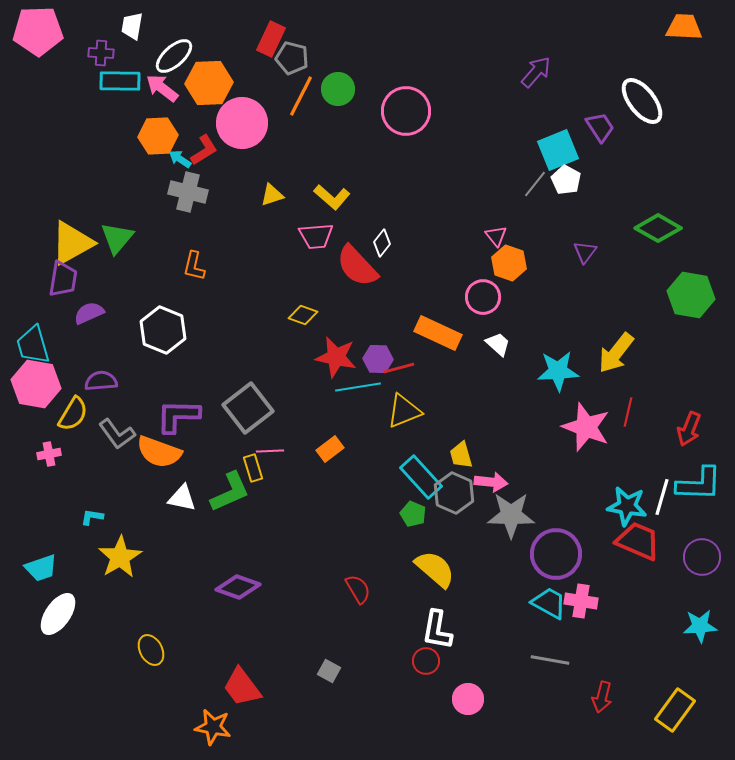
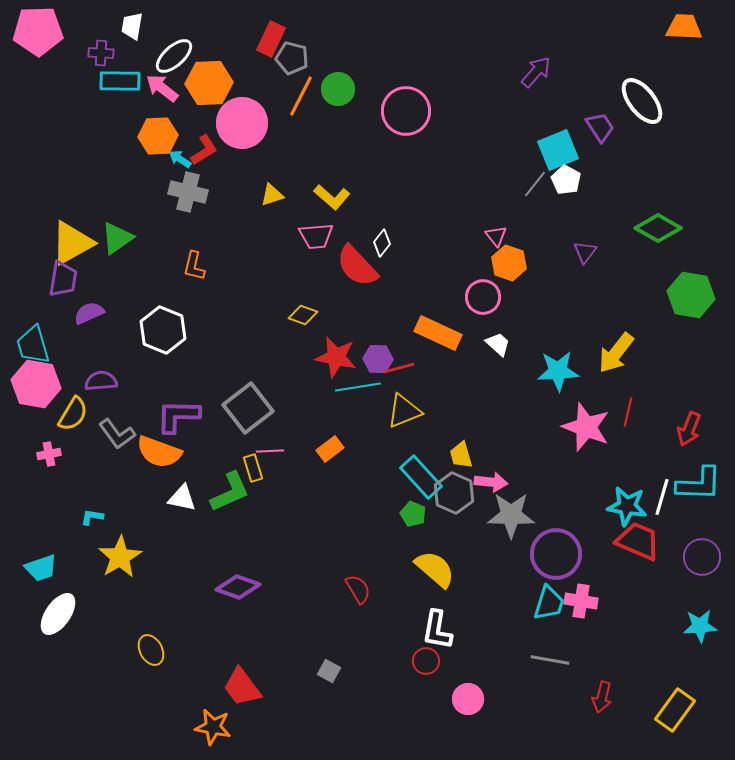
green triangle at (117, 238): rotated 15 degrees clockwise
cyan trapezoid at (549, 603): rotated 78 degrees clockwise
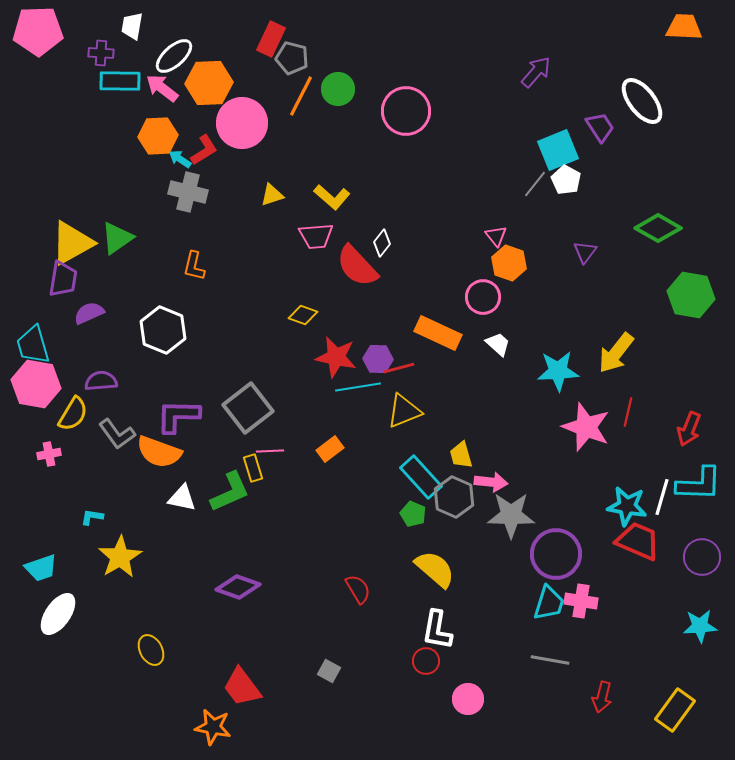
gray hexagon at (454, 493): moved 4 px down
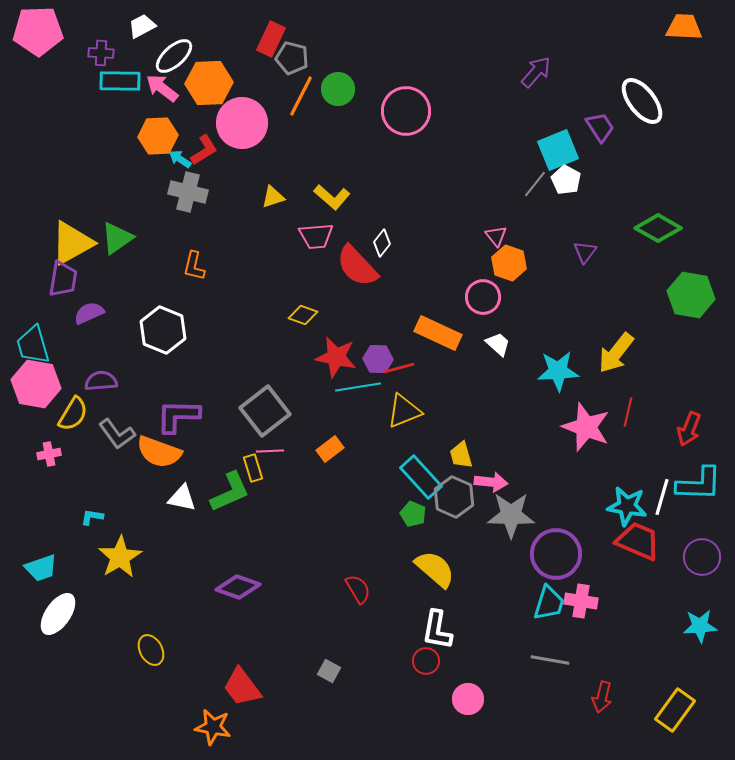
white trapezoid at (132, 26): moved 10 px right; rotated 52 degrees clockwise
yellow triangle at (272, 195): moved 1 px right, 2 px down
gray square at (248, 408): moved 17 px right, 3 px down
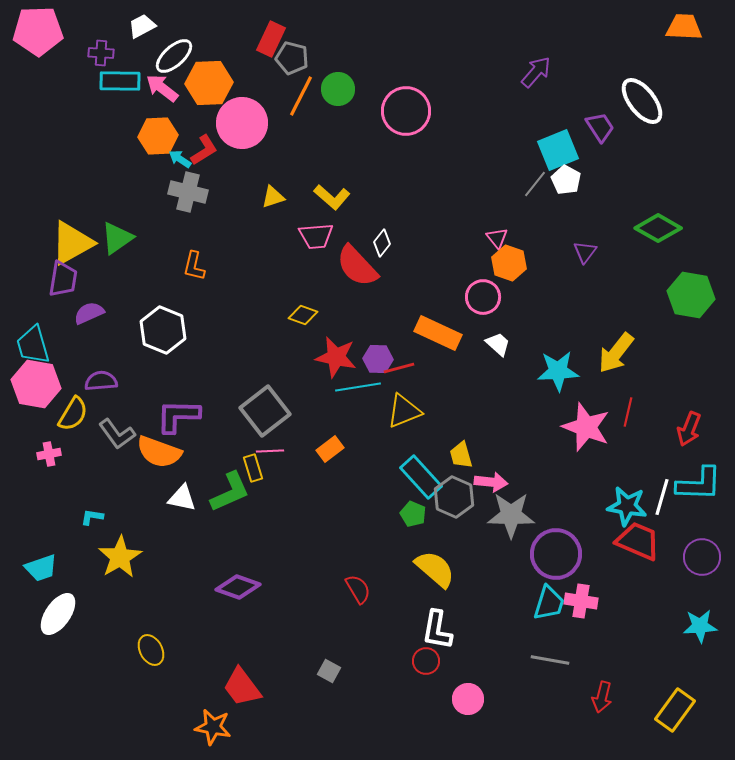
pink triangle at (496, 236): moved 1 px right, 2 px down
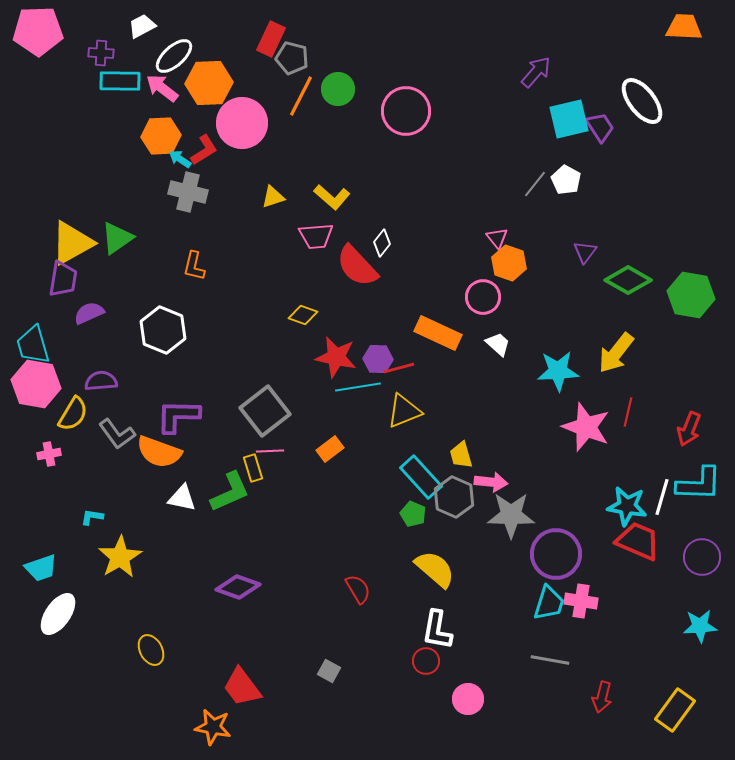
orange hexagon at (158, 136): moved 3 px right
cyan square at (558, 150): moved 11 px right, 31 px up; rotated 9 degrees clockwise
green diamond at (658, 228): moved 30 px left, 52 px down
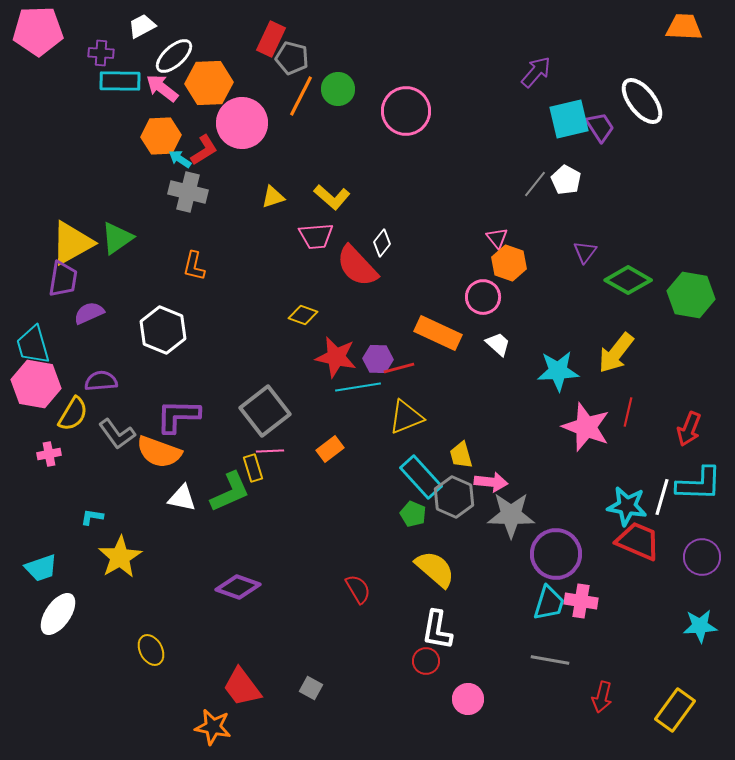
yellow triangle at (404, 411): moved 2 px right, 6 px down
gray square at (329, 671): moved 18 px left, 17 px down
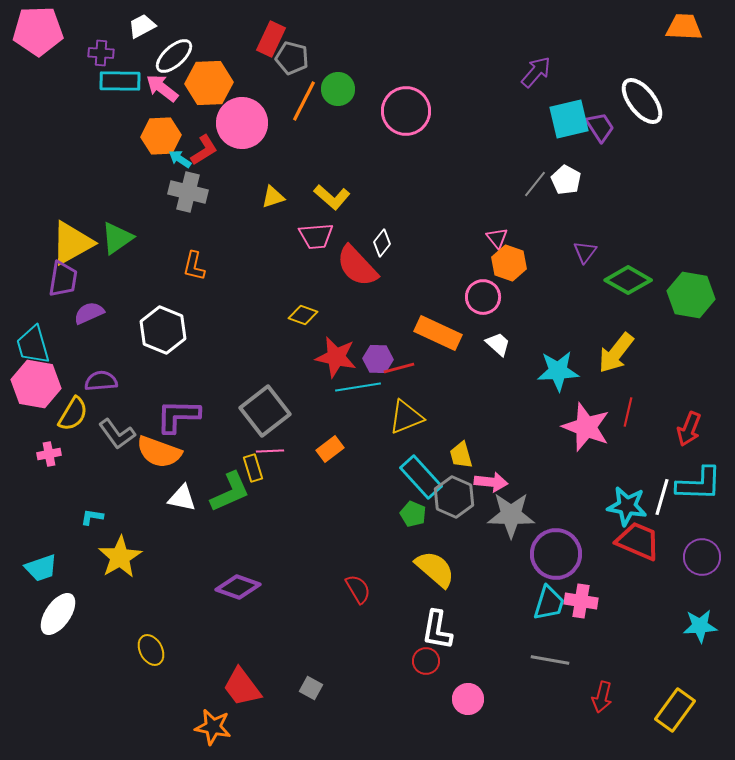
orange line at (301, 96): moved 3 px right, 5 px down
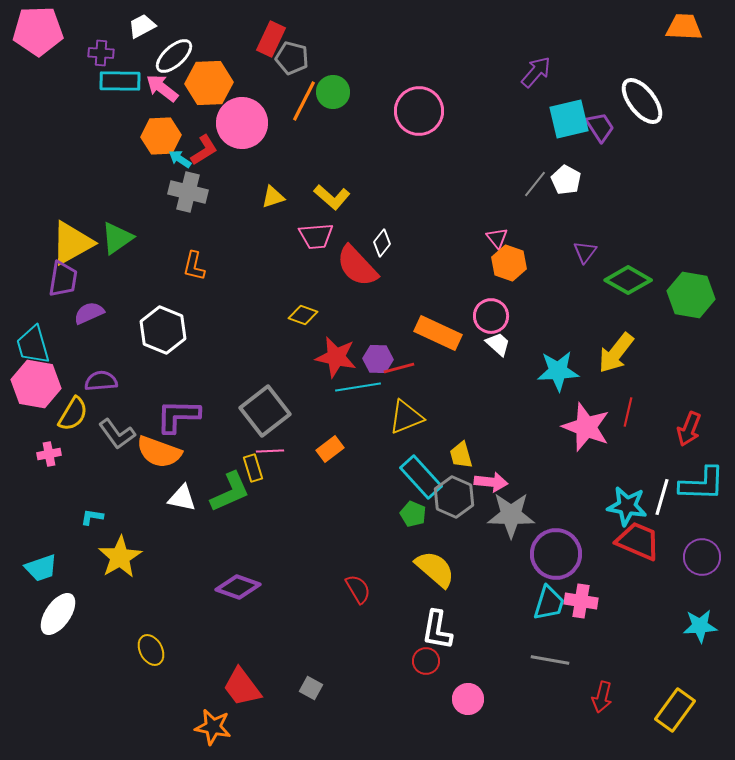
green circle at (338, 89): moved 5 px left, 3 px down
pink circle at (406, 111): moved 13 px right
pink circle at (483, 297): moved 8 px right, 19 px down
cyan L-shape at (699, 484): moved 3 px right
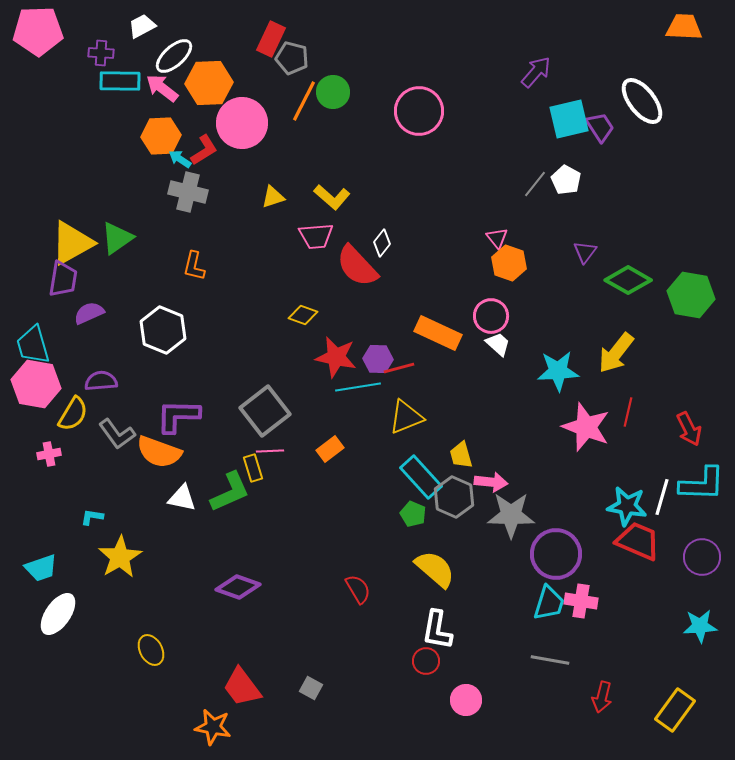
red arrow at (689, 429): rotated 48 degrees counterclockwise
pink circle at (468, 699): moved 2 px left, 1 px down
